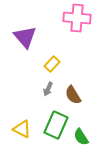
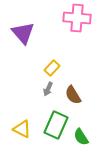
purple triangle: moved 2 px left, 4 px up
yellow rectangle: moved 4 px down
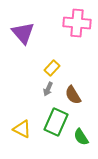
pink cross: moved 5 px down
green rectangle: moved 3 px up
